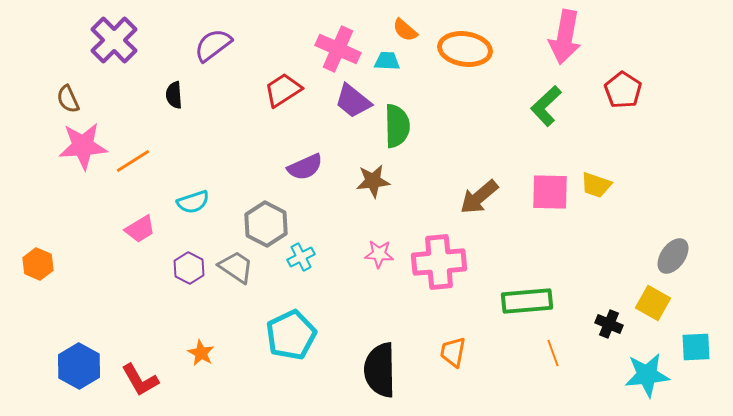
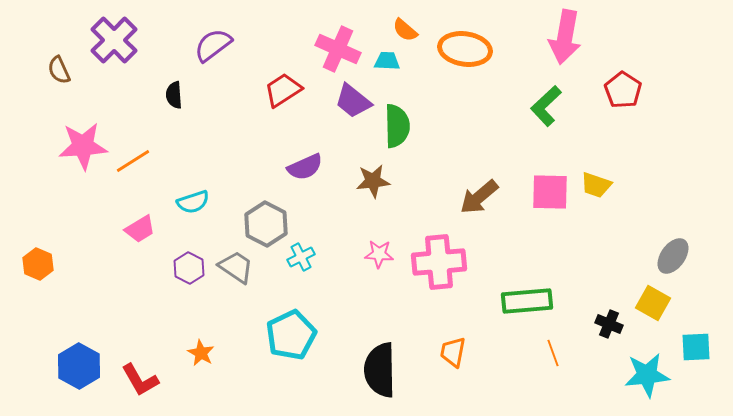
brown semicircle at (68, 99): moved 9 px left, 29 px up
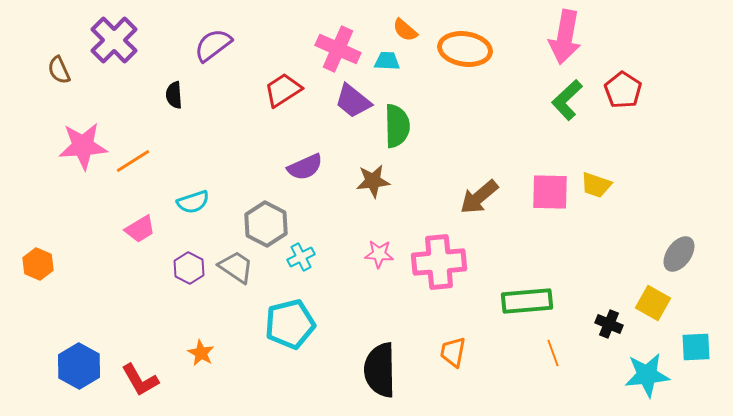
green L-shape at (546, 106): moved 21 px right, 6 px up
gray ellipse at (673, 256): moved 6 px right, 2 px up
cyan pentagon at (291, 335): moved 1 px left, 11 px up; rotated 12 degrees clockwise
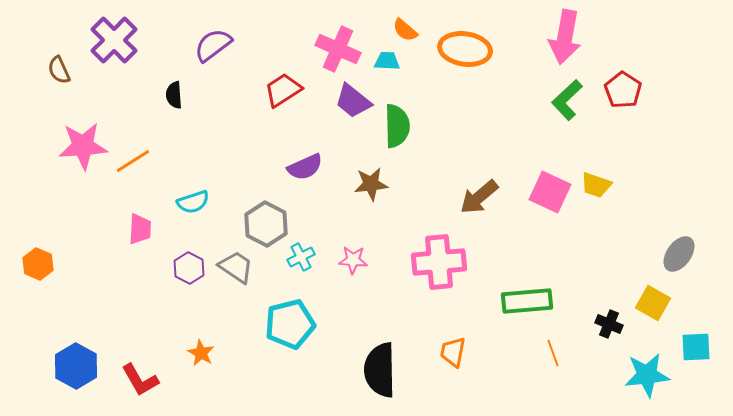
brown star at (373, 181): moved 2 px left, 3 px down
pink square at (550, 192): rotated 24 degrees clockwise
pink trapezoid at (140, 229): rotated 56 degrees counterclockwise
pink star at (379, 254): moved 26 px left, 6 px down
blue hexagon at (79, 366): moved 3 px left
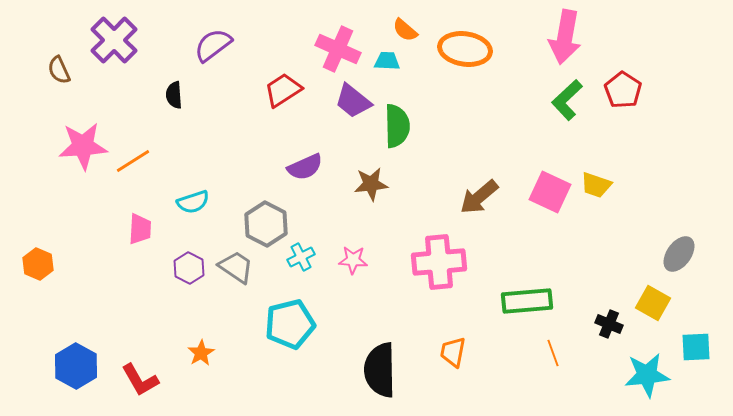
orange star at (201, 353): rotated 12 degrees clockwise
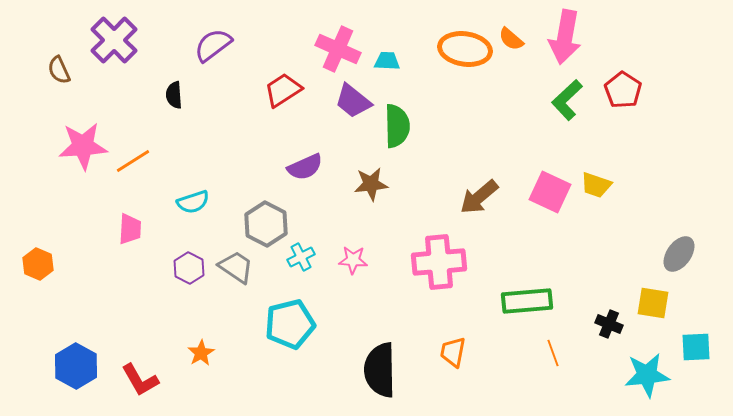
orange semicircle at (405, 30): moved 106 px right, 9 px down
pink trapezoid at (140, 229): moved 10 px left
yellow square at (653, 303): rotated 20 degrees counterclockwise
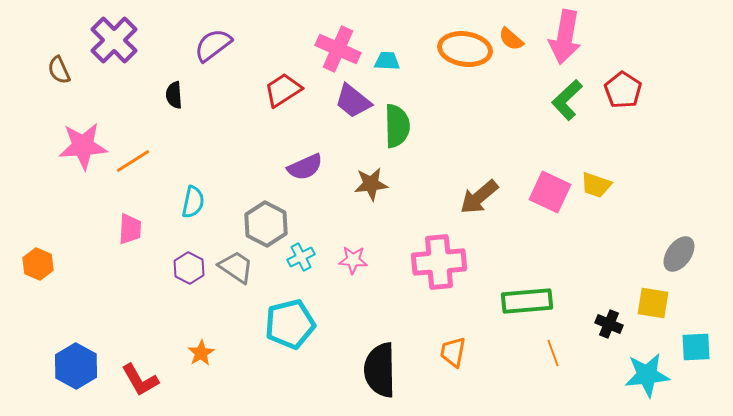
cyan semicircle at (193, 202): rotated 60 degrees counterclockwise
